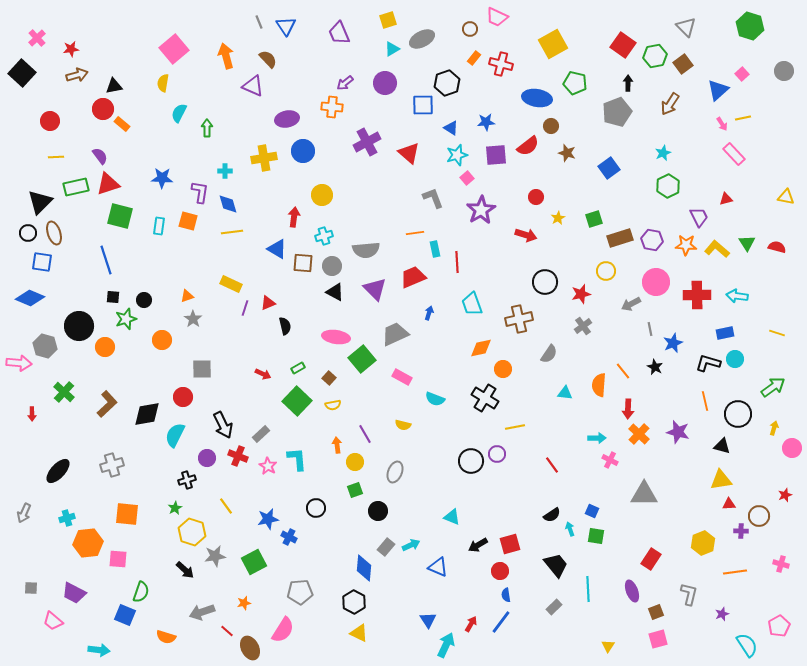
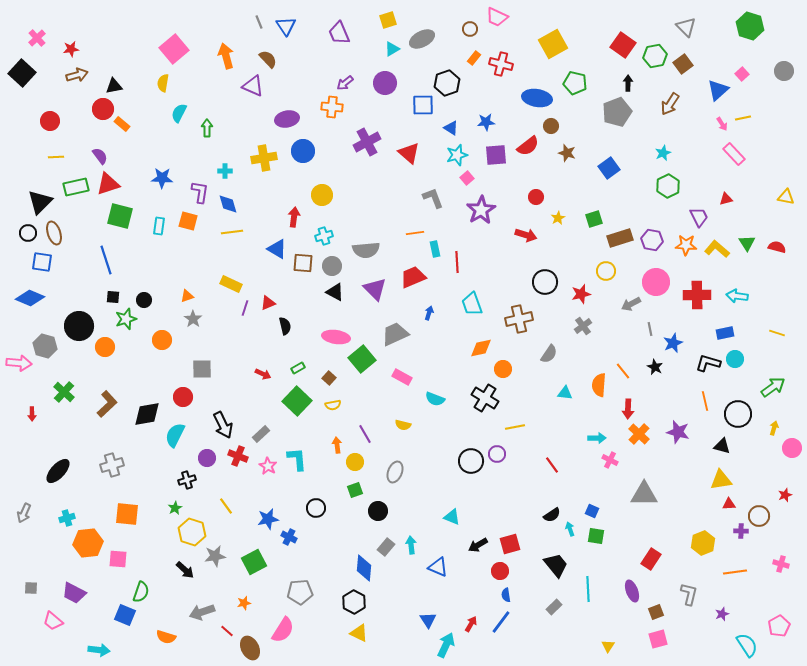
cyan arrow at (411, 545): rotated 72 degrees counterclockwise
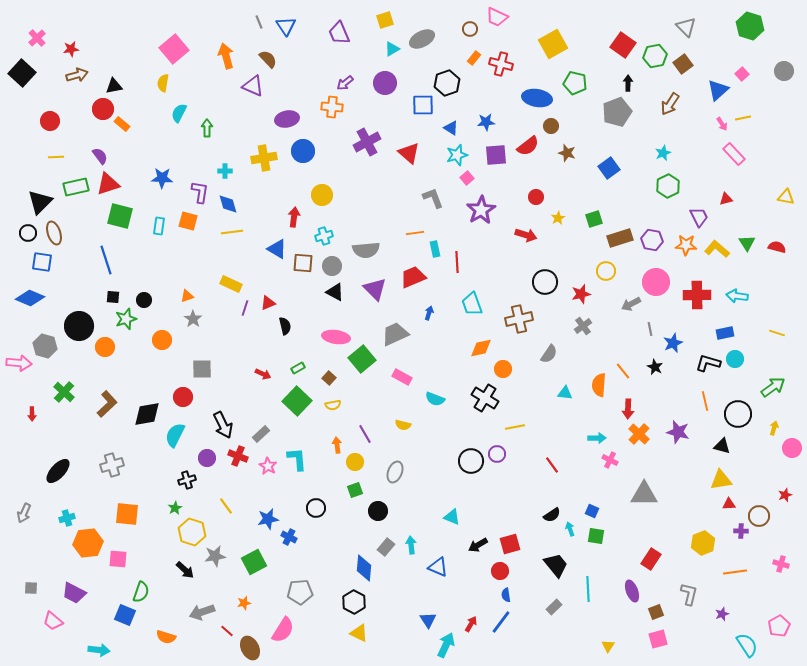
yellow square at (388, 20): moved 3 px left
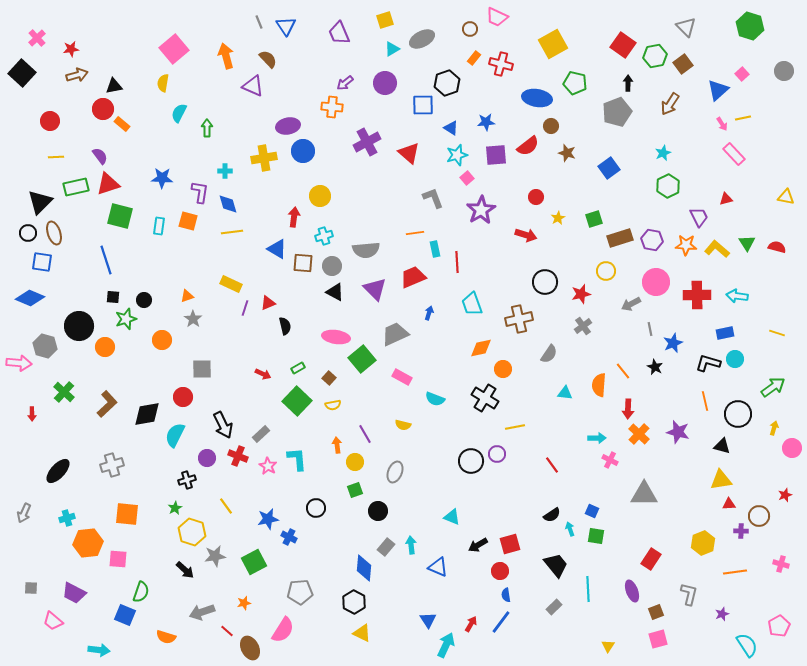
purple ellipse at (287, 119): moved 1 px right, 7 px down
yellow circle at (322, 195): moved 2 px left, 1 px down
yellow triangle at (359, 633): moved 3 px right
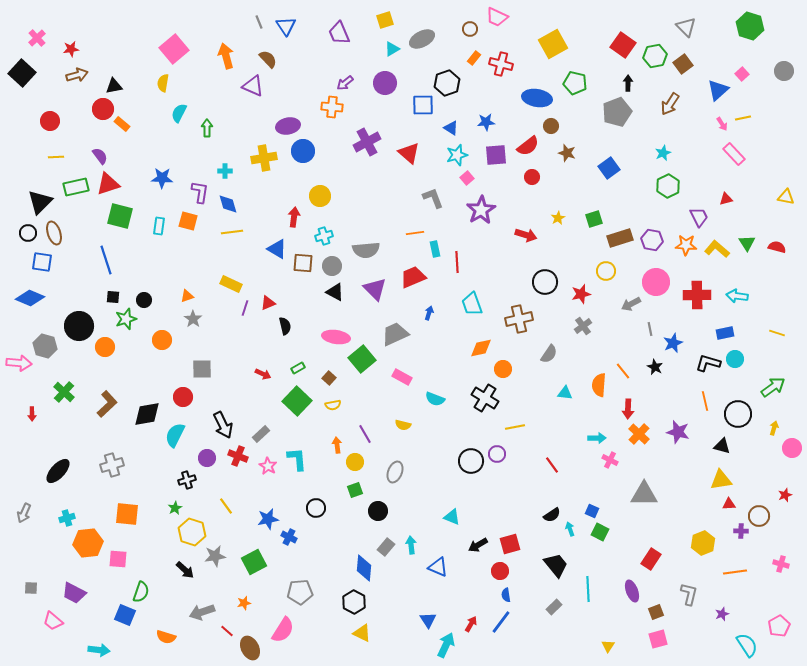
red circle at (536, 197): moved 4 px left, 20 px up
green square at (596, 536): moved 4 px right, 4 px up; rotated 18 degrees clockwise
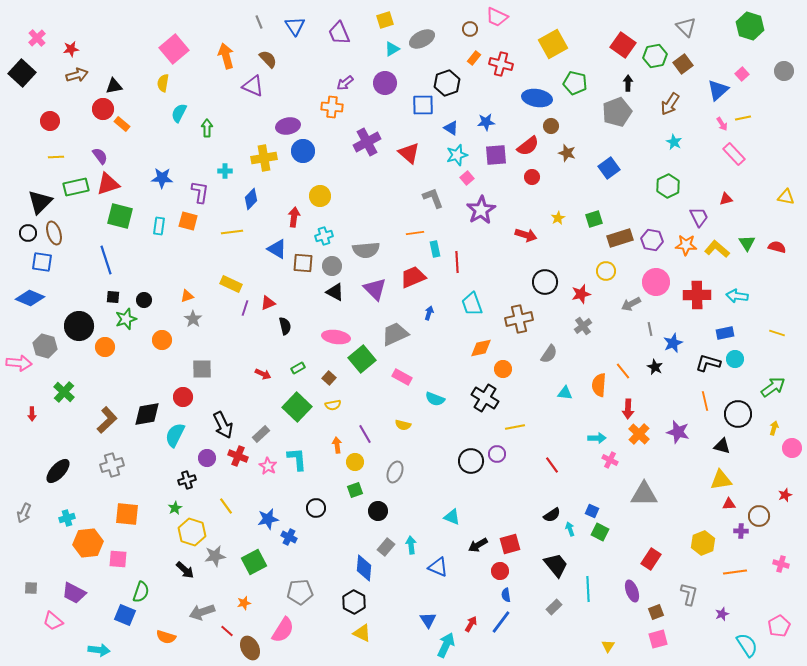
blue triangle at (286, 26): moved 9 px right
cyan star at (663, 153): moved 11 px right, 11 px up; rotated 21 degrees counterclockwise
blue diamond at (228, 204): moved 23 px right, 5 px up; rotated 60 degrees clockwise
green square at (297, 401): moved 6 px down
brown L-shape at (107, 404): moved 16 px down
